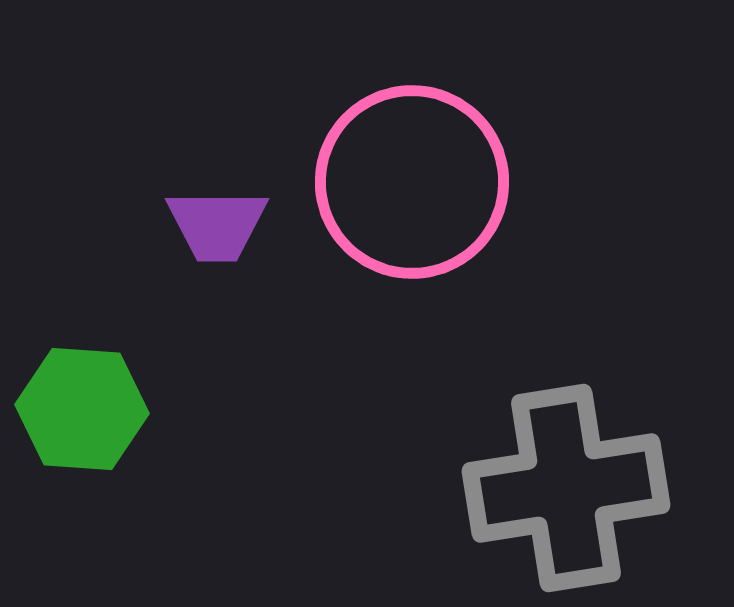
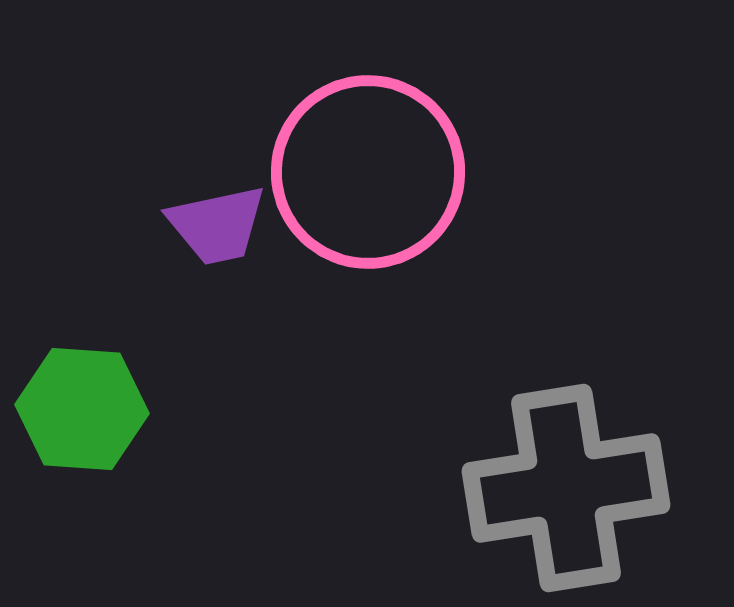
pink circle: moved 44 px left, 10 px up
purple trapezoid: rotated 12 degrees counterclockwise
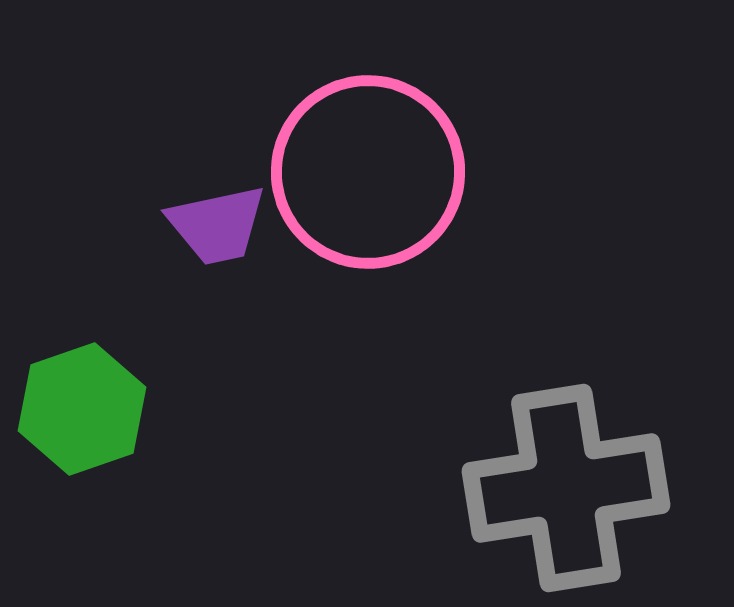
green hexagon: rotated 23 degrees counterclockwise
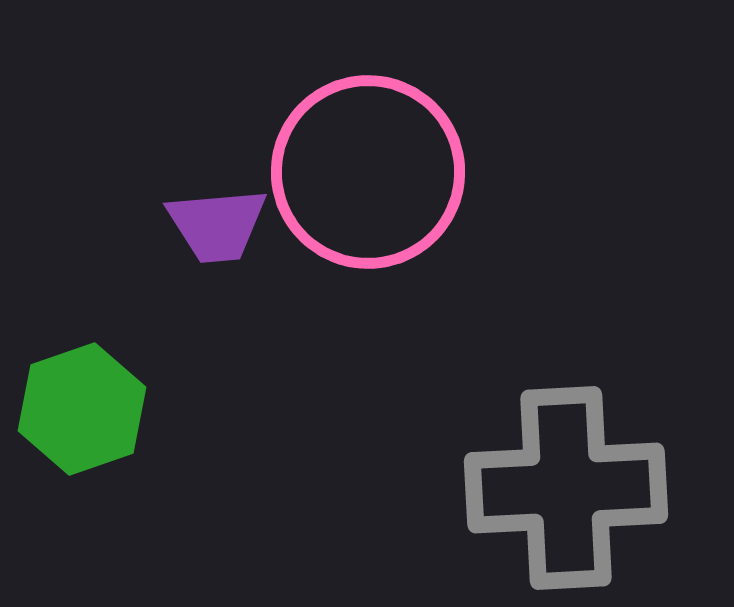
purple trapezoid: rotated 7 degrees clockwise
gray cross: rotated 6 degrees clockwise
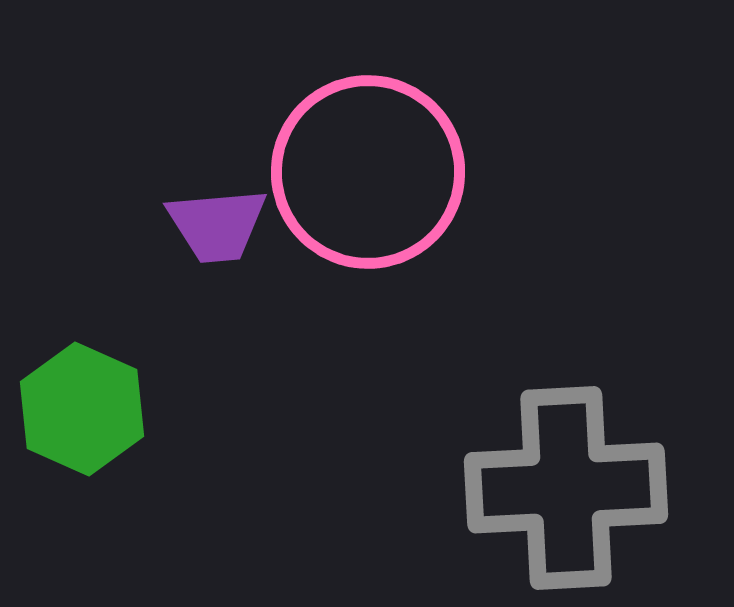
green hexagon: rotated 17 degrees counterclockwise
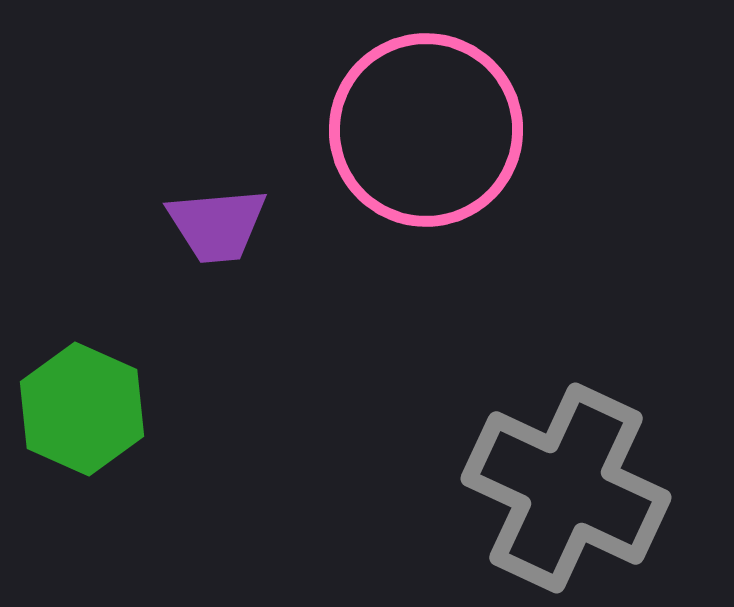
pink circle: moved 58 px right, 42 px up
gray cross: rotated 28 degrees clockwise
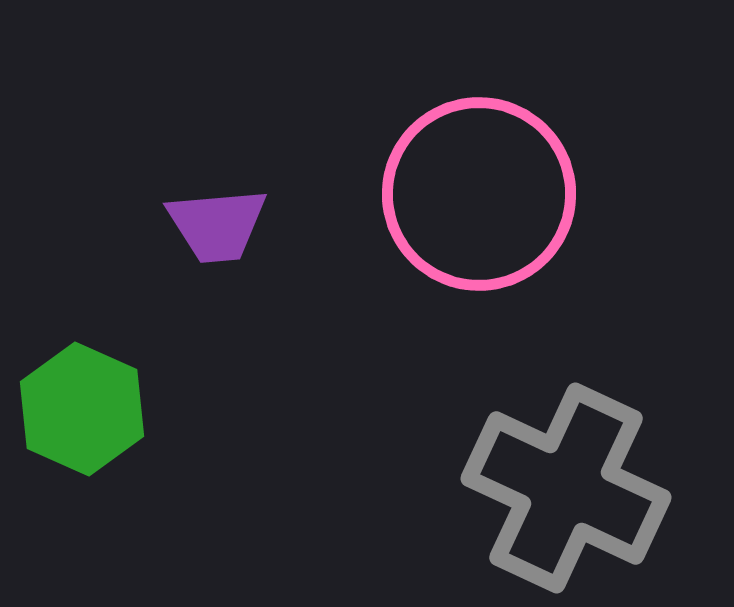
pink circle: moved 53 px right, 64 px down
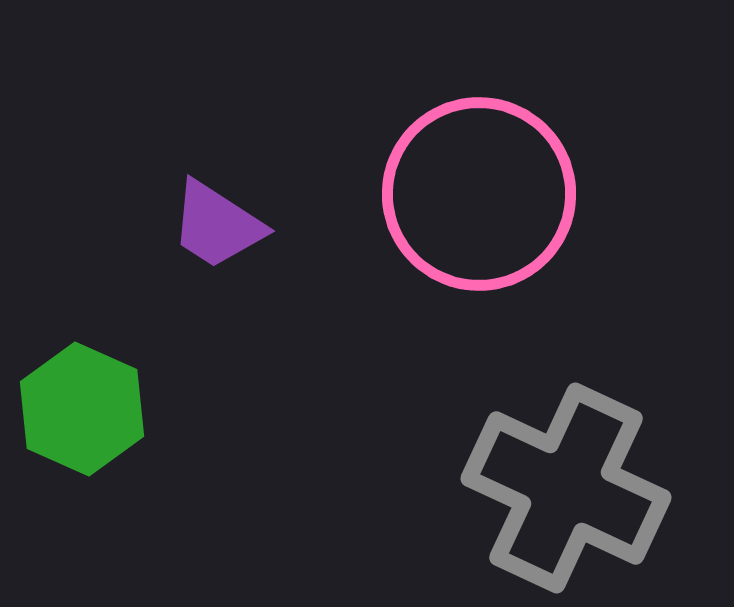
purple trapezoid: rotated 38 degrees clockwise
